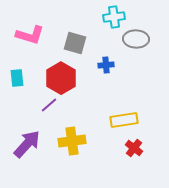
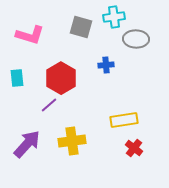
gray square: moved 6 px right, 16 px up
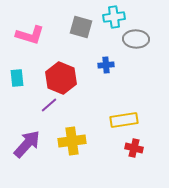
red hexagon: rotated 8 degrees counterclockwise
red cross: rotated 24 degrees counterclockwise
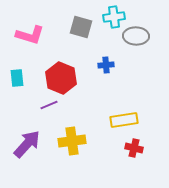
gray ellipse: moved 3 px up
purple line: rotated 18 degrees clockwise
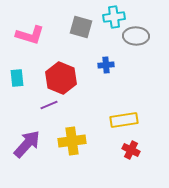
red cross: moved 3 px left, 2 px down; rotated 12 degrees clockwise
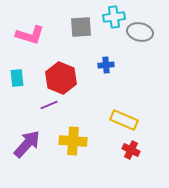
gray square: rotated 20 degrees counterclockwise
gray ellipse: moved 4 px right, 4 px up; rotated 10 degrees clockwise
yellow rectangle: rotated 32 degrees clockwise
yellow cross: moved 1 px right; rotated 12 degrees clockwise
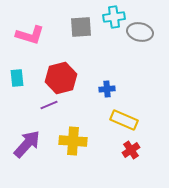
blue cross: moved 1 px right, 24 px down
red hexagon: rotated 24 degrees clockwise
red cross: rotated 30 degrees clockwise
